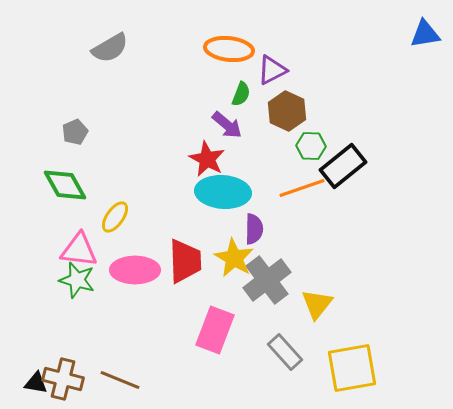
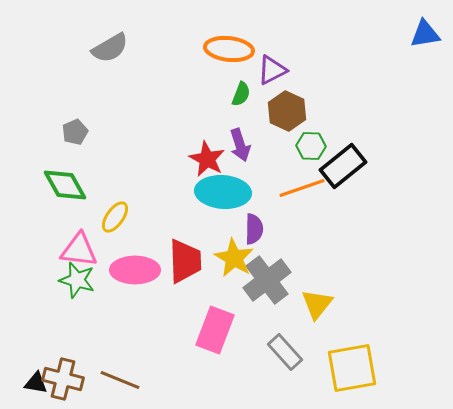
purple arrow: moved 13 px right, 20 px down; rotated 32 degrees clockwise
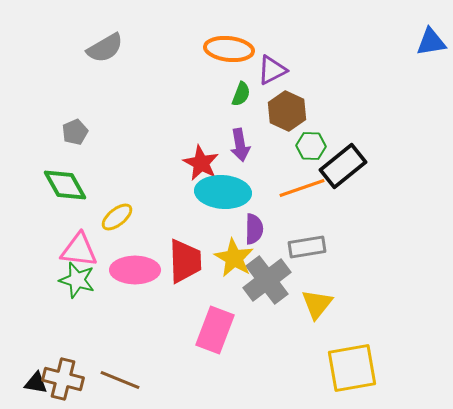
blue triangle: moved 6 px right, 8 px down
gray semicircle: moved 5 px left
purple arrow: rotated 8 degrees clockwise
red star: moved 6 px left, 4 px down
yellow ellipse: moved 2 px right; rotated 16 degrees clockwise
gray rectangle: moved 22 px right, 105 px up; rotated 57 degrees counterclockwise
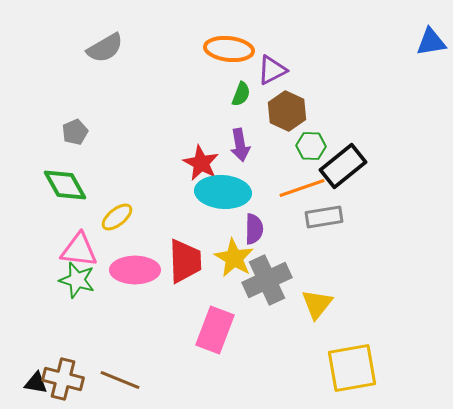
gray rectangle: moved 17 px right, 30 px up
gray cross: rotated 12 degrees clockwise
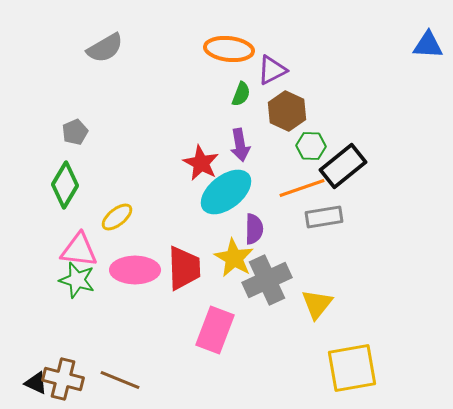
blue triangle: moved 3 px left, 3 px down; rotated 12 degrees clockwise
green diamond: rotated 60 degrees clockwise
cyan ellipse: moved 3 px right; rotated 42 degrees counterclockwise
red trapezoid: moved 1 px left, 7 px down
black triangle: rotated 15 degrees clockwise
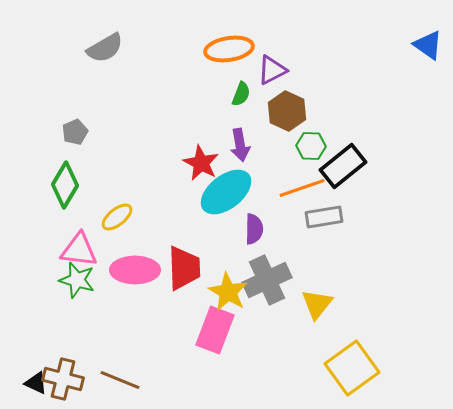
blue triangle: rotated 32 degrees clockwise
orange ellipse: rotated 15 degrees counterclockwise
yellow star: moved 6 px left, 34 px down
yellow square: rotated 26 degrees counterclockwise
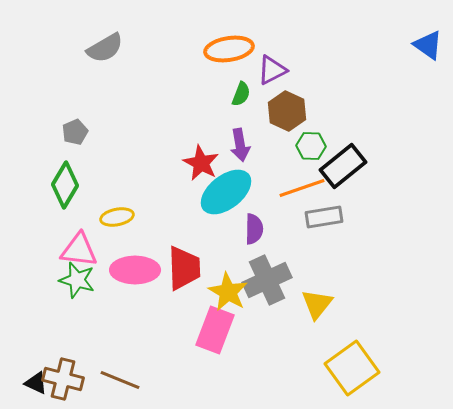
yellow ellipse: rotated 28 degrees clockwise
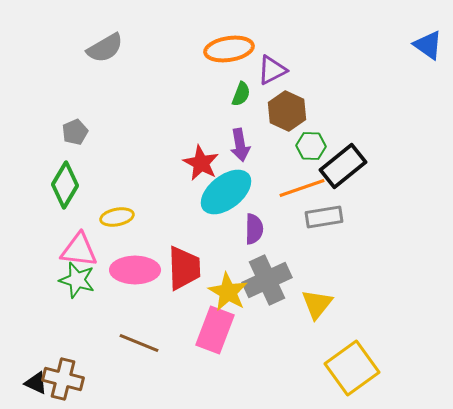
brown line: moved 19 px right, 37 px up
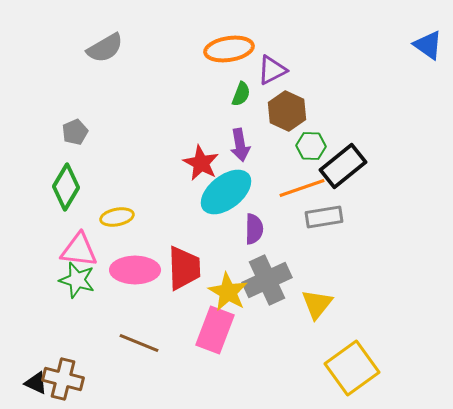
green diamond: moved 1 px right, 2 px down
